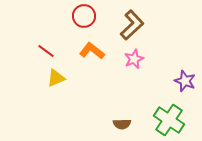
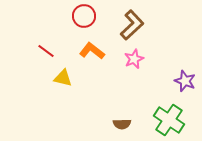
yellow triangle: moved 7 px right; rotated 36 degrees clockwise
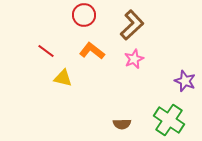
red circle: moved 1 px up
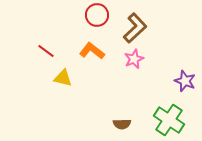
red circle: moved 13 px right
brown L-shape: moved 3 px right, 3 px down
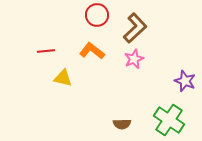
red line: rotated 42 degrees counterclockwise
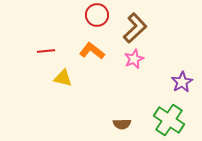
purple star: moved 3 px left, 1 px down; rotated 20 degrees clockwise
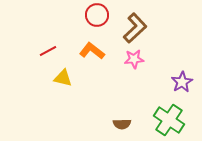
red line: moved 2 px right; rotated 24 degrees counterclockwise
pink star: rotated 18 degrees clockwise
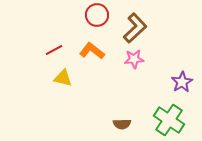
red line: moved 6 px right, 1 px up
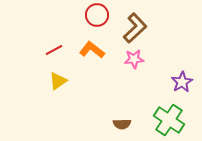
orange L-shape: moved 1 px up
yellow triangle: moved 5 px left, 3 px down; rotated 48 degrees counterclockwise
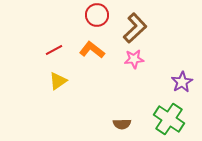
green cross: moved 1 px up
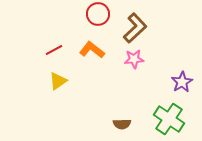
red circle: moved 1 px right, 1 px up
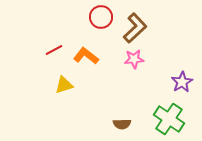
red circle: moved 3 px right, 3 px down
orange L-shape: moved 6 px left, 6 px down
yellow triangle: moved 6 px right, 4 px down; rotated 18 degrees clockwise
